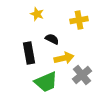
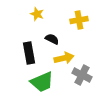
gray cross: rotated 24 degrees counterclockwise
green trapezoid: moved 4 px left
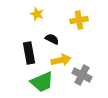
yellow arrow: moved 3 px left, 2 px down
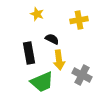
yellow arrow: moved 2 px left; rotated 96 degrees clockwise
